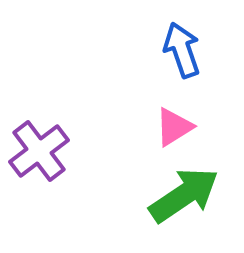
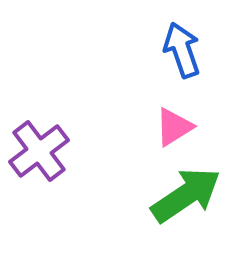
green arrow: moved 2 px right
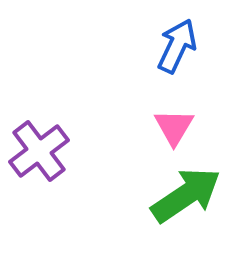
blue arrow: moved 5 px left, 4 px up; rotated 44 degrees clockwise
pink triangle: rotated 27 degrees counterclockwise
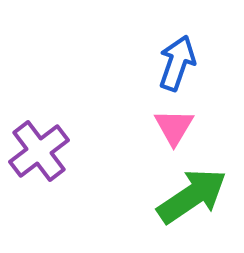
blue arrow: moved 17 px down; rotated 6 degrees counterclockwise
green arrow: moved 6 px right, 1 px down
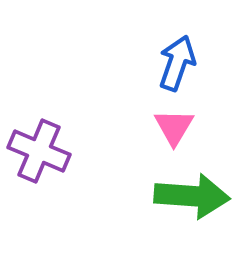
purple cross: rotated 30 degrees counterclockwise
green arrow: rotated 38 degrees clockwise
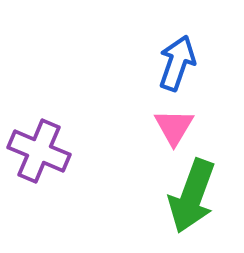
green arrow: rotated 106 degrees clockwise
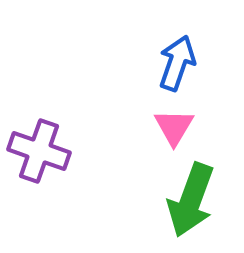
purple cross: rotated 4 degrees counterclockwise
green arrow: moved 1 px left, 4 px down
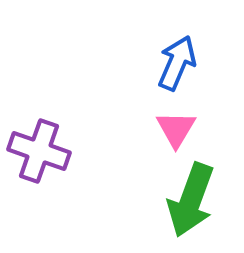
blue arrow: rotated 4 degrees clockwise
pink triangle: moved 2 px right, 2 px down
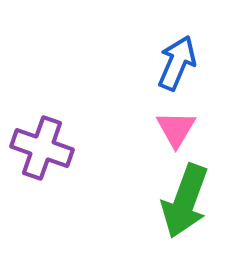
purple cross: moved 3 px right, 3 px up
green arrow: moved 6 px left, 1 px down
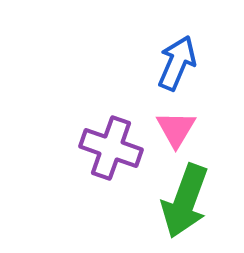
purple cross: moved 69 px right
